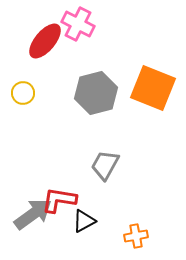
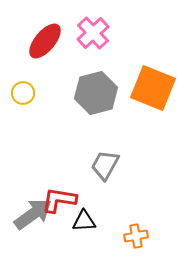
pink cross: moved 15 px right, 9 px down; rotated 20 degrees clockwise
black triangle: rotated 25 degrees clockwise
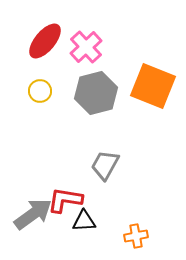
pink cross: moved 7 px left, 14 px down
orange square: moved 2 px up
yellow circle: moved 17 px right, 2 px up
red L-shape: moved 6 px right
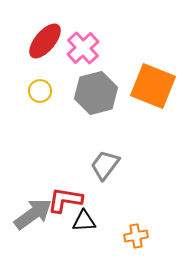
pink cross: moved 3 px left, 1 px down
gray trapezoid: rotated 8 degrees clockwise
